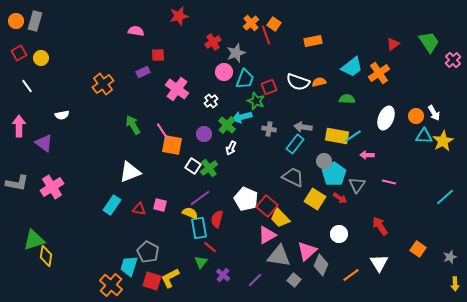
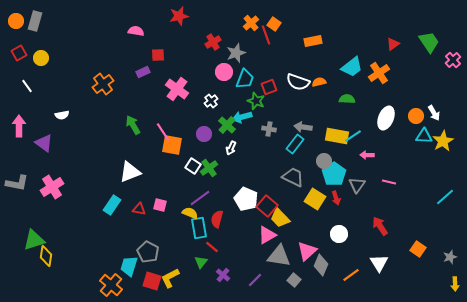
red arrow at (340, 198): moved 4 px left; rotated 40 degrees clockwise
red line at (210, 247): moved 2 px right
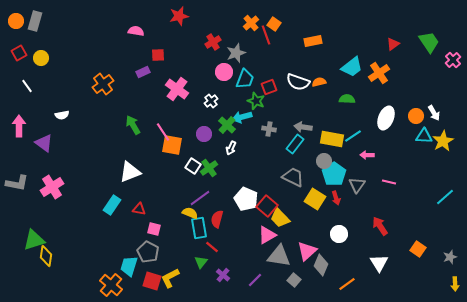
yellow rectangle at (337, 136): moved 5 px left, 3 px down
pink square at (160, 205): moved 6 px left, 24 px down
orange line at (351, 275): moved 4 px left, 9 px down
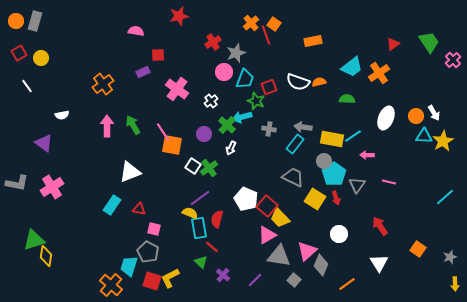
pink arrow at (19, 126): moved 88 px right
green triangle at (201, 262): rotated 24 degrees counterclockwise
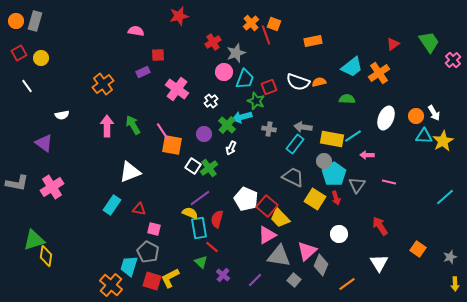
orange square at (274, 24): rotated 16 degrees counterclockwise
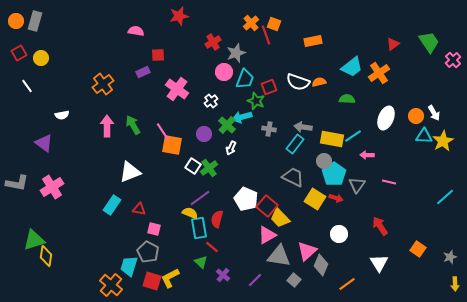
red arrow at (336, 198): rotated 56 degrees counterclockwise
